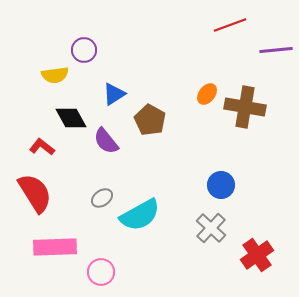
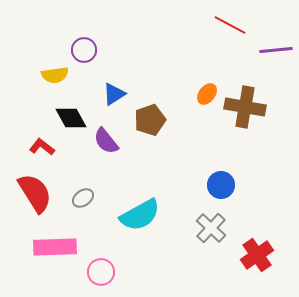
red line: rotated 48 degrees clockwise
brown pentagon: rotated 24 degrees clockwise
gray ellipse: moved 19 px left
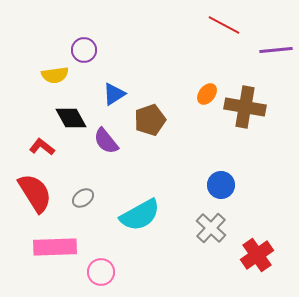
red line: moved 6 px left
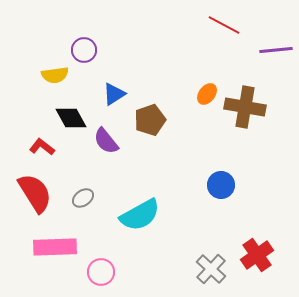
gray cross: moved 41 px down
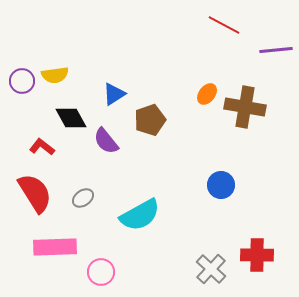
purple circle: moved 62 px left, 31 px down
red cross: rotated 36 degrees clockwise
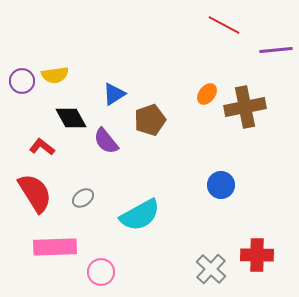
brown cross: rotated 21 degrees counterclockwise
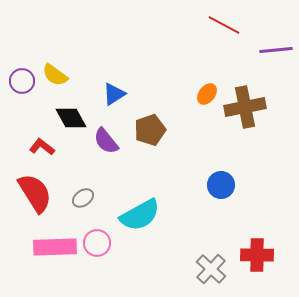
yellow semicircle: rotated 44 degrees clockwise
brown pentagon: moved 10 px down
pink circle: moved 4 px left, 29 px up
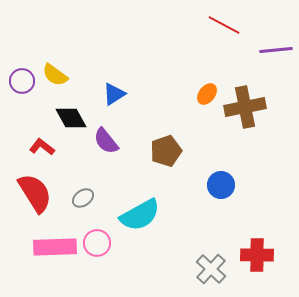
brown pentagon: moved 16 px right, 21 px down
